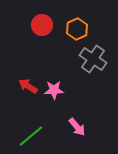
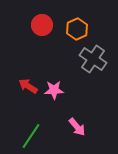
green line: rotated 16 degrees counterclockwise
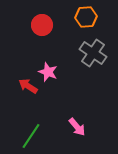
orange hexagon: moved 9 px right, 12 px up; rotated 20 degrees clockwise
gray cross: moved 6 px up
pink star: moved 6 px left, 18 px up; rotated 24 degrees clockwise
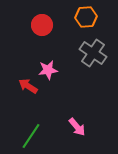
pink star: moved 2 px up; rotated 30 degrees counterclockwise
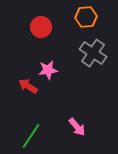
red circle: moved 1 px left, 2 px down
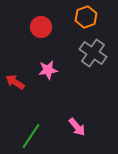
orange hexagon: rotated 15 degrees counterclockwise
red arrow: moved 13 px left, 4 px up
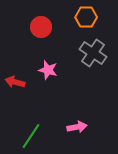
orange hexagon: rotated 20 degrees clockwise
pink star: rotated 24 degrees clockwise
red arrow: rotated 18 degrees counterclockwise
pink arrow: rotated 60 degrees counterclockwise
